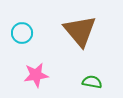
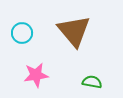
brown triangle: moved 6 px left
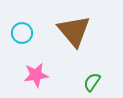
green semicircle: rotated 66 degrees counterclockwise
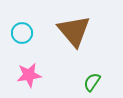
pink star: moved 7 px left
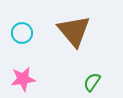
pink star: moved 6 px left, 4 px down
